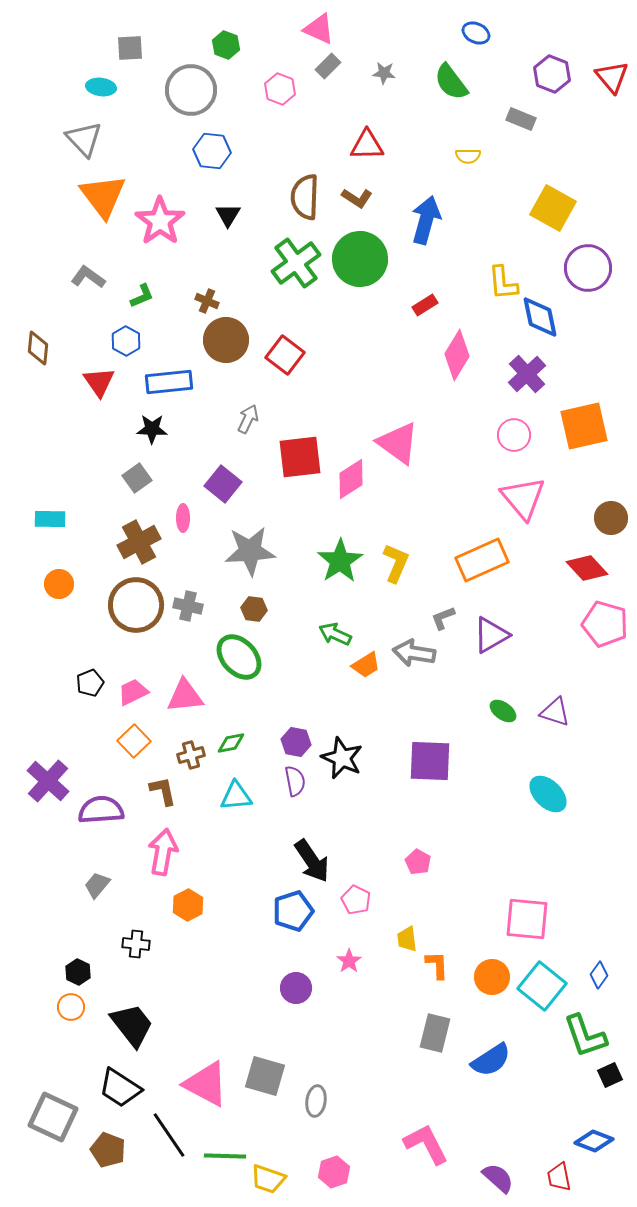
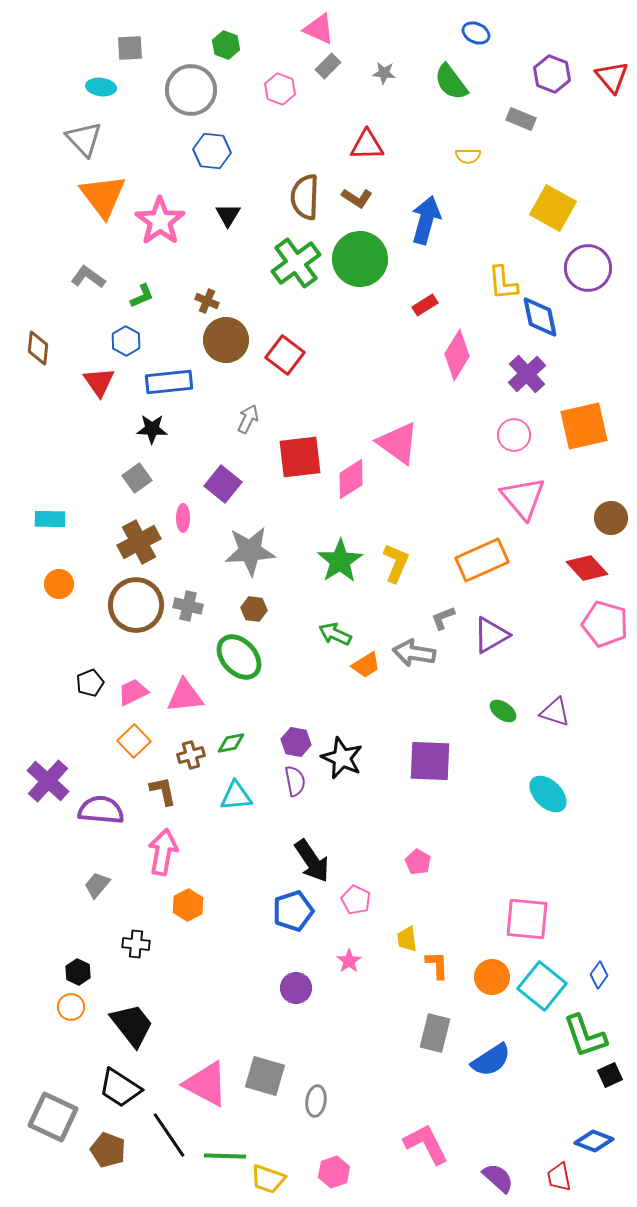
purple semicircle at (101, 810): rotated 9 degrees clockwise
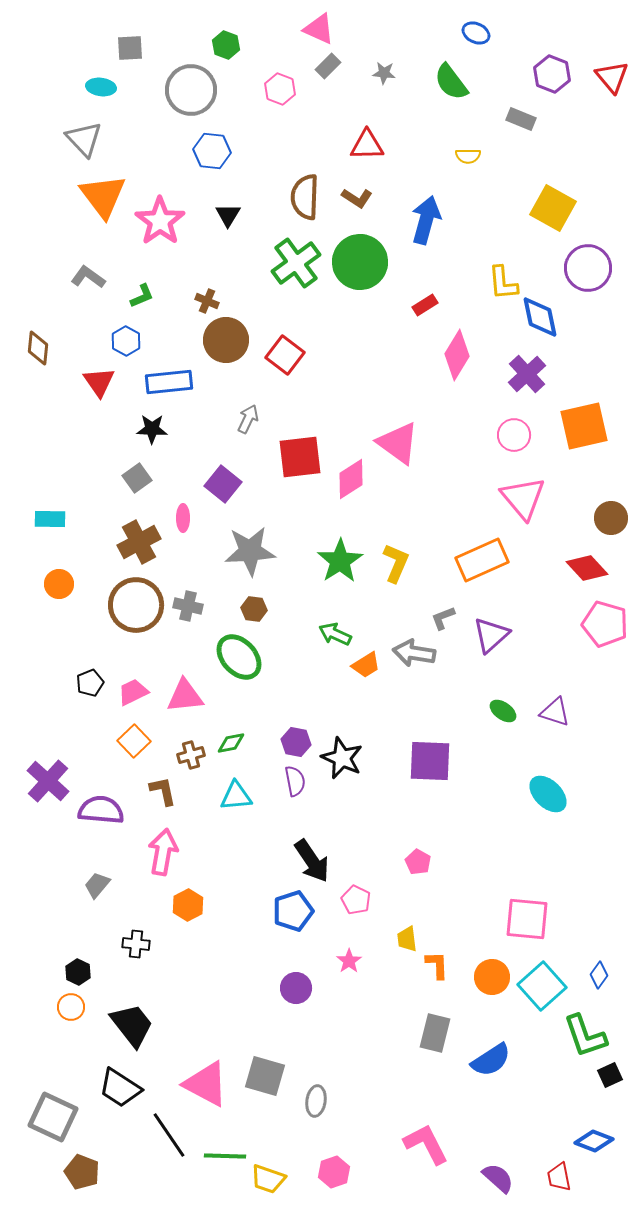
green circle at (360, 259): moved 3 px down
purple triangle at (491, 635): rotated 12 degrees counterclockwise
cyan square at (542, 986): rotated 9 degrees clockwise
brown pentagon at (108, 1150): moved 26 px left, 22 px down
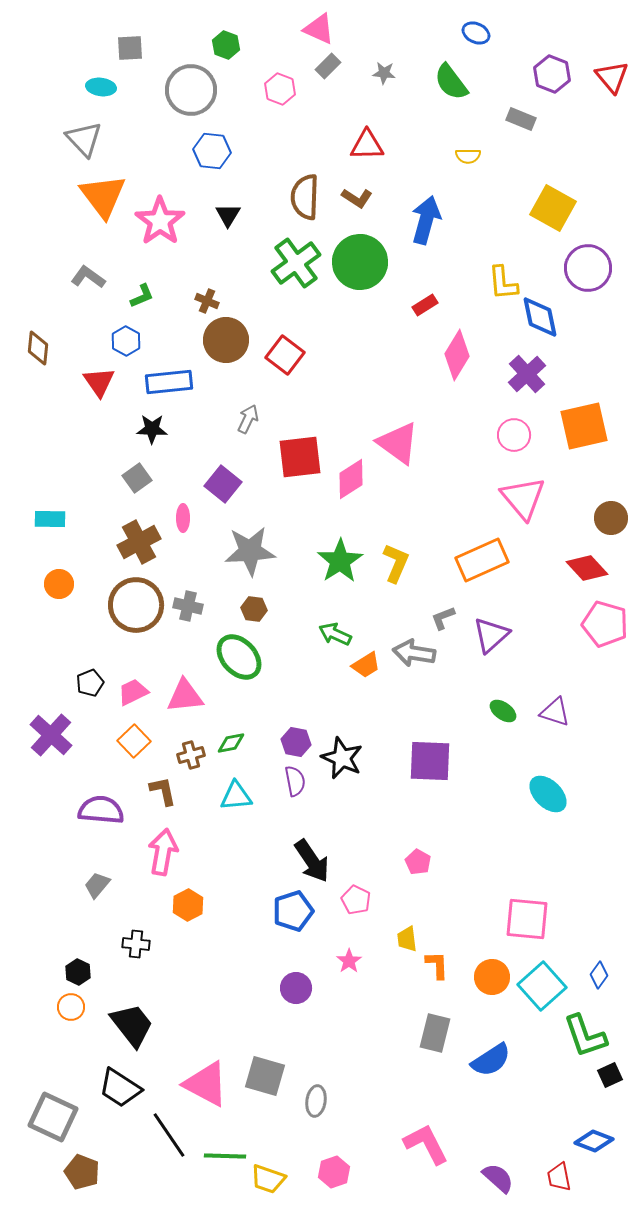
purple cross at (48, 781): moved 3 px right, 46 px up
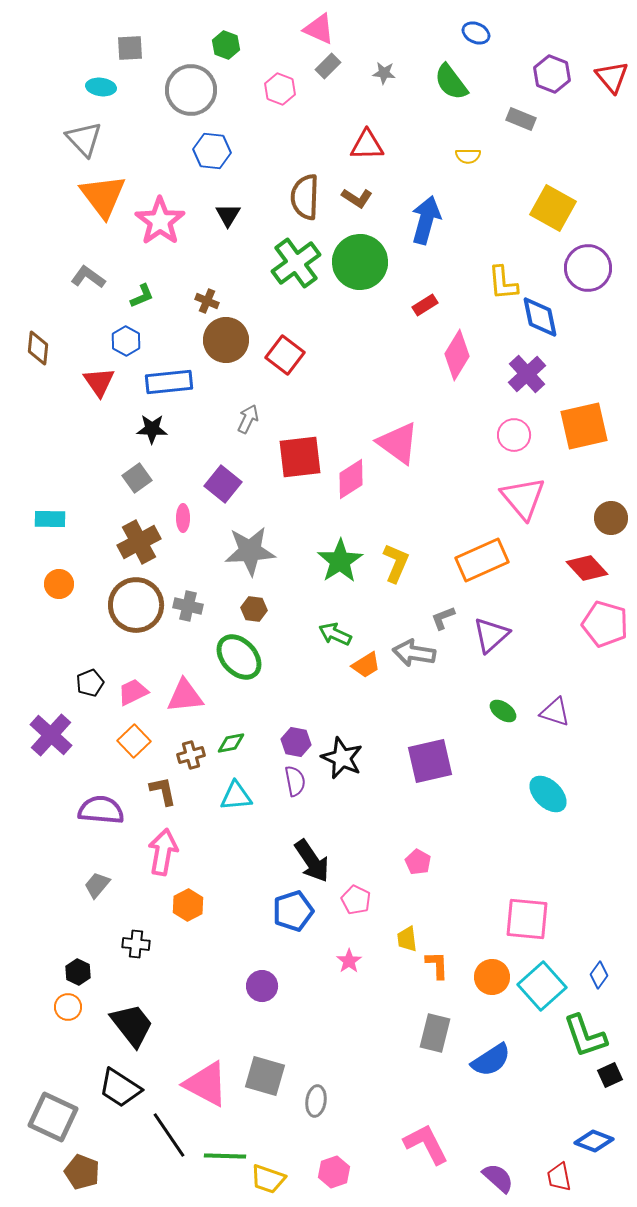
purple square at (430, 761): rotated 15 degrees counterclockwise
purple circle at (296, 988): moved 34 px left, 2 px up
orange circle at (71, 1007): moved 3 px left
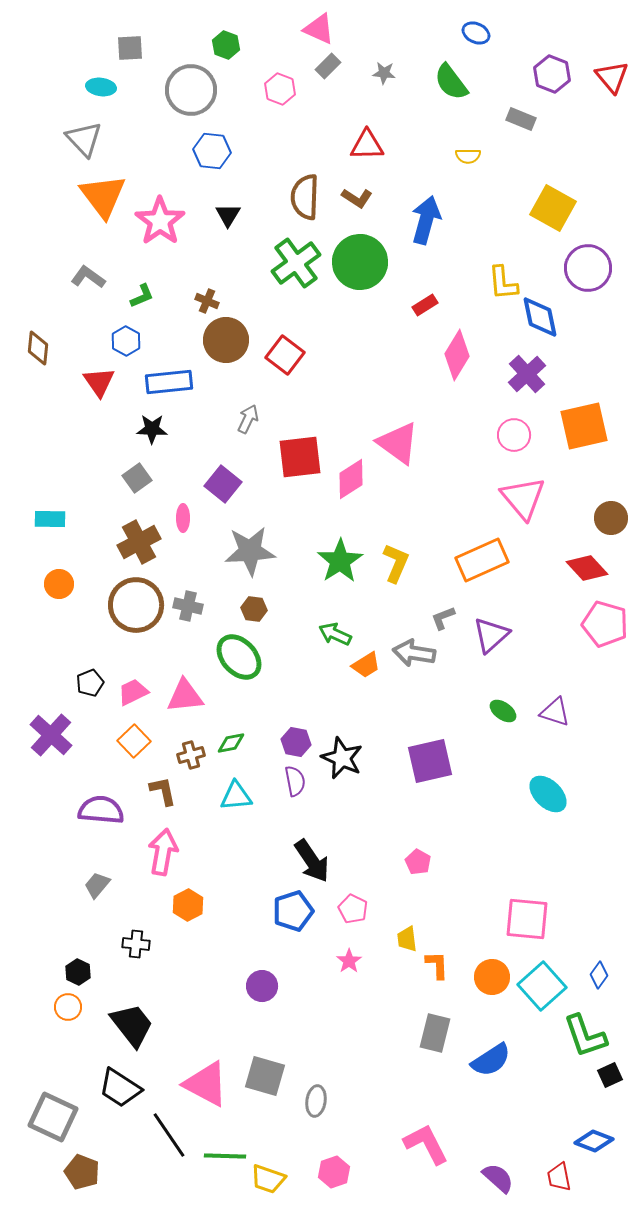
pink pentagon at (356, 900): moved 3 px left, 9 px down
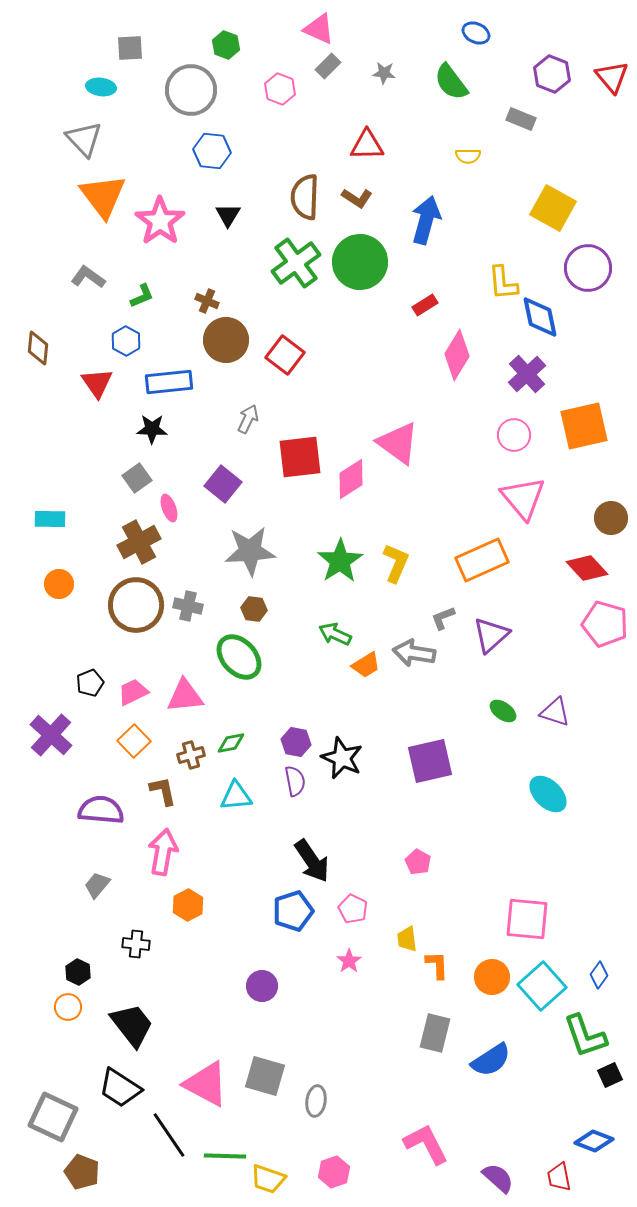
red triangle at (99, 382): moved 2 px left, 1 px down
pink ellipse at (183, 518): moved 14 px left, 10 px up; rotated 20 degrees counterclockwise
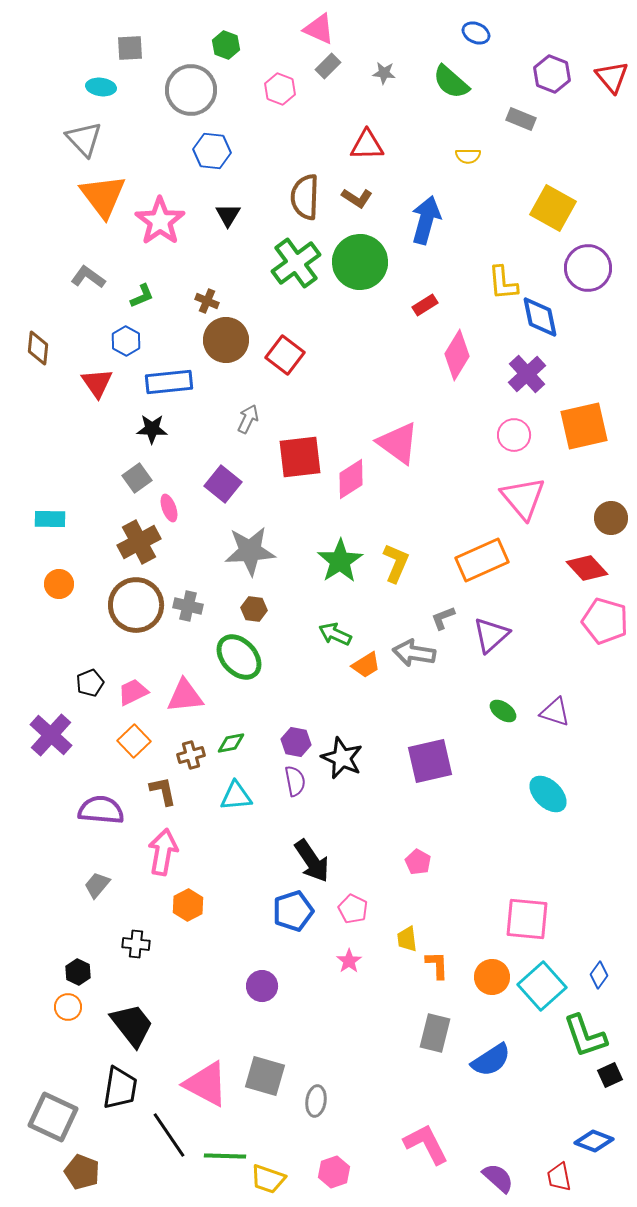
green semicircle at (451, 82): rotated 12 degrees counterclockwise
pink pentagon at (605, 624): moved 3 px up
black trapezoid at (120, 1088): rotated 114 degrees counterclockwise
